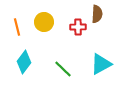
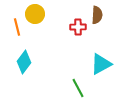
brown semicircle: moved 1 px down
yellow circle: moved 9 px left, 8 px up
green line: moved 15 px right, 19 px down; rotated 18 degrees clockwise
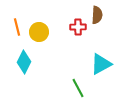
yellow circle: moved 4 px right, 18 px down
cyan diamond: rotated 10 degrees counterclockwise
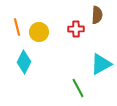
red cross: moved 2 px left, 2 px down
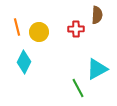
cyan triangle: moved 4 px left, 5 px down
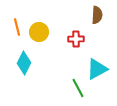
red cross: moved 10 px down
cyan diamond: moved 1 px down
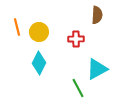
cyan diamond: moved 15 px right
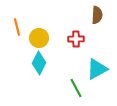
yellow circle: moved 6 px down
green line: moved 2 px left
